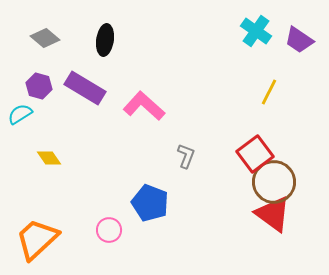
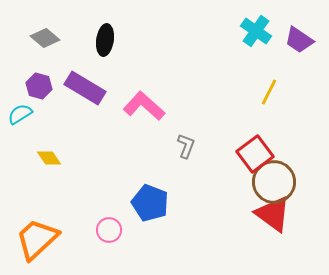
gray L-shape: moved 10 px up
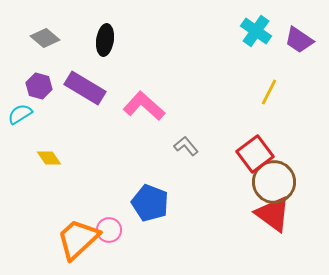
gray L-shape: rotated 60 degrees counterclockwise
orange trapezoid: moved 41 px right
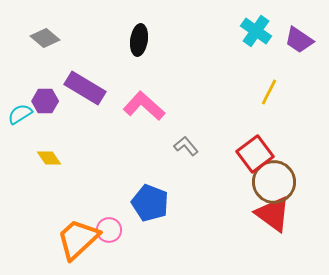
black ellipse: moved 34 px right
purple hexagon: moved 6 px right, 15 px down; rotated 15 degrees counterclockwise
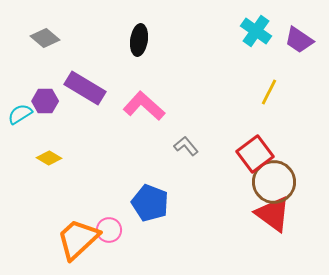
yellow diamond: rotated 25 degrees counterclockwise
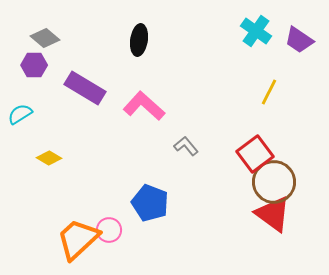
purple hexagon: moved 11 px left, 36 px up
